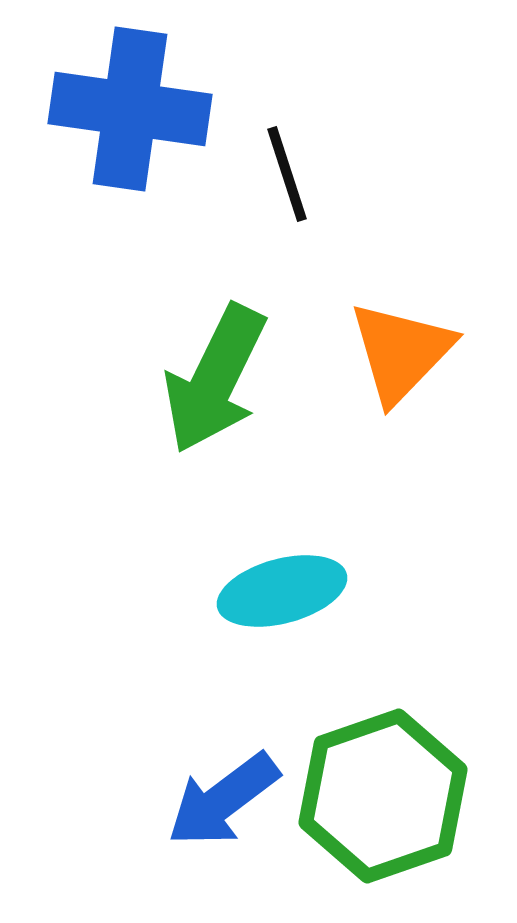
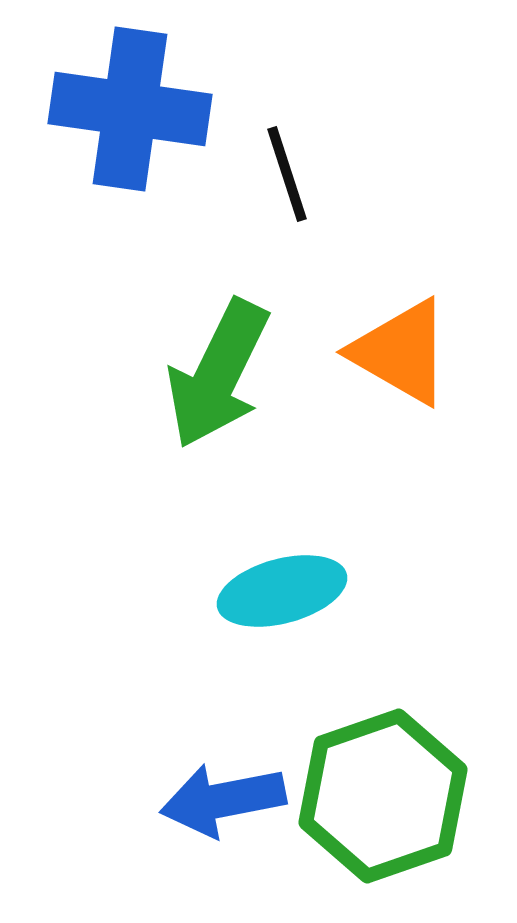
orange triangle: rotated 44 degrees counterclockwise
green arrow: moved 3 px right, 5 px up
blue arrow: rotated 26 degrees clockwise
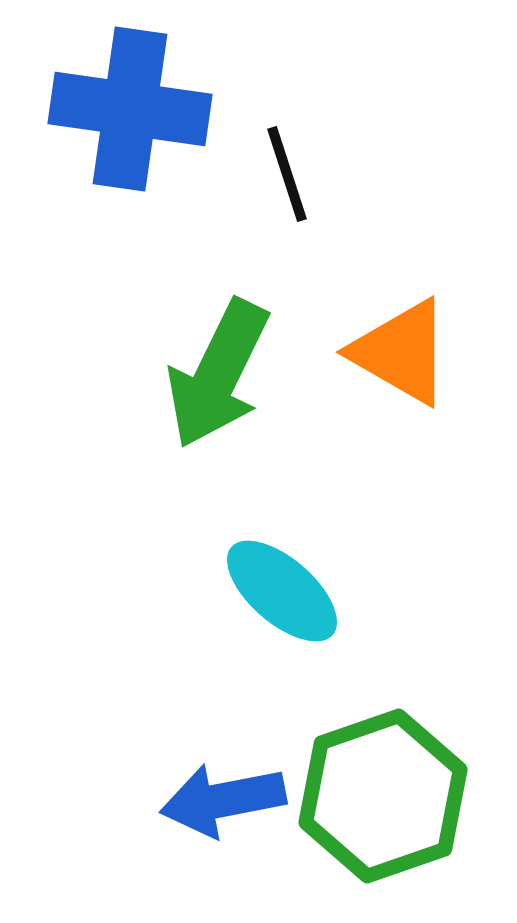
cyan ellipse: rotated 56 degrees clockwise
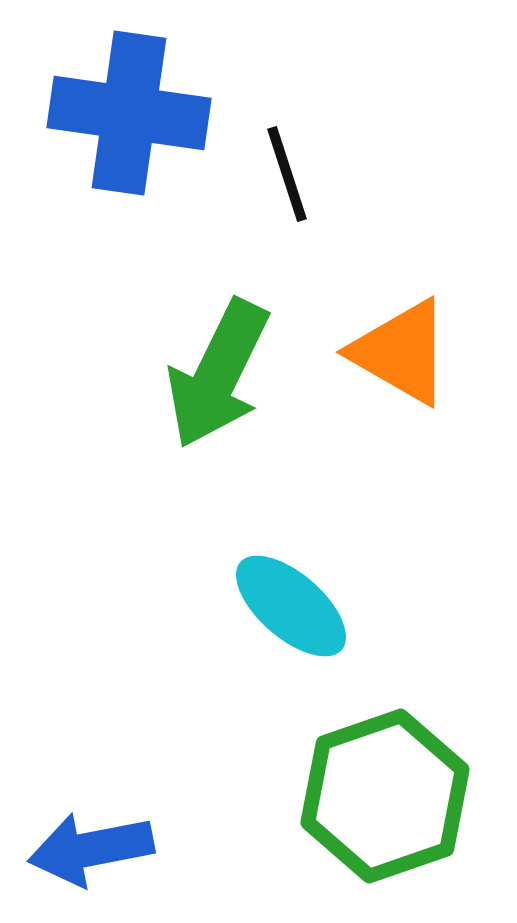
blue cross: moved 1 px left, 4 px down
cyan ellipse: moved 9 px right, 15 px down
green hexagon: moved 2 px right
blue arrow: moved 132 px left, 49 px down
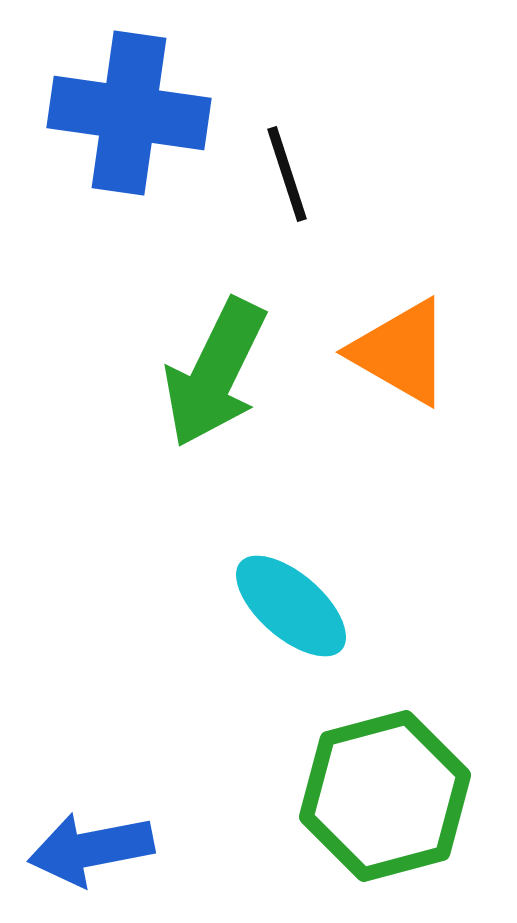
green arrow: moved 3 px left, 1 px up
green hexagon: rotated 4 degrees clockwise
